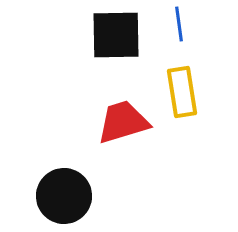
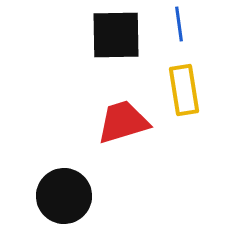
yellow rectangle: moved 2 px right, 2 px up
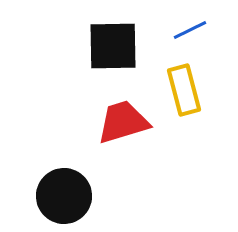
blue line: moved 11 px right, 6 px down; rotated 72 degrees clockwise
black square: moved 3 px left, 11 px down
yellow rectangle: rotated 6 degrees counterclockwise
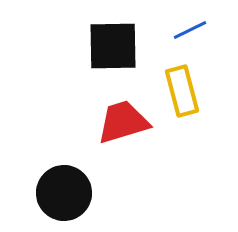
yellow rectangle: moved 2 px left, 1 px down
black circle: moved 3 px up
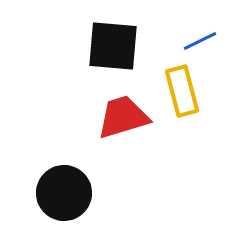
blue line: moved 10 px right, 11 px down
black square: rotated 6 degrees clockwise
red trapezoid: moved 5 px up
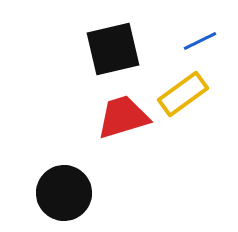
black square: moved 3 px down; rotated 18 degrees counterclockwise
yellow rectangle: moved 1 px right, 3 px down; rotated 69 degrees clockwise
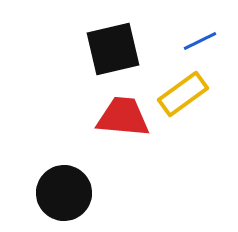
red trapezoid: rotated 22 degrees clockwise
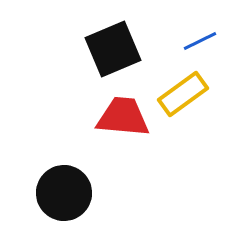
black square: rotated 10 degrees counterclockwise
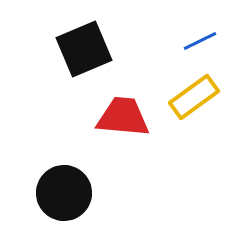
black square: moved 29 px left
yellow rectangle: moved 11 px right, 3 px down
